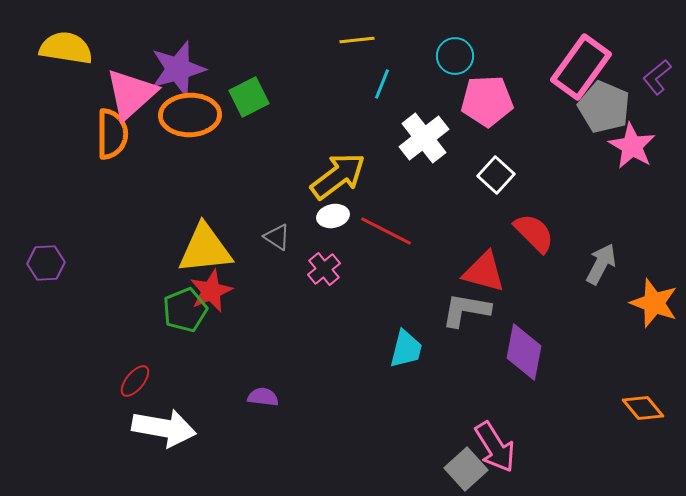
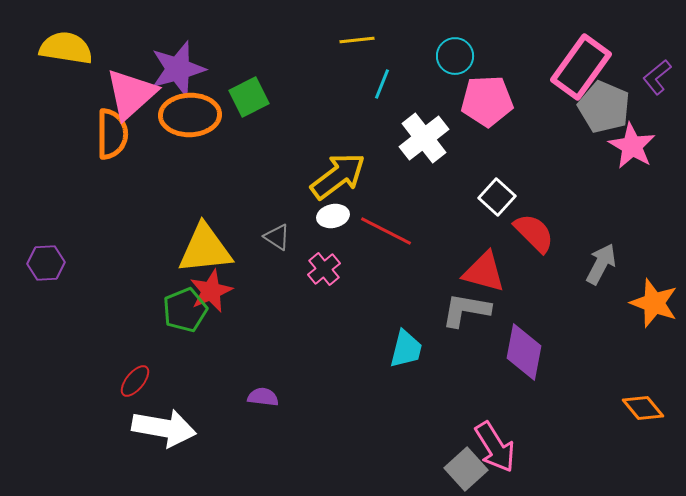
white square: moved 1 px right, 22 px down
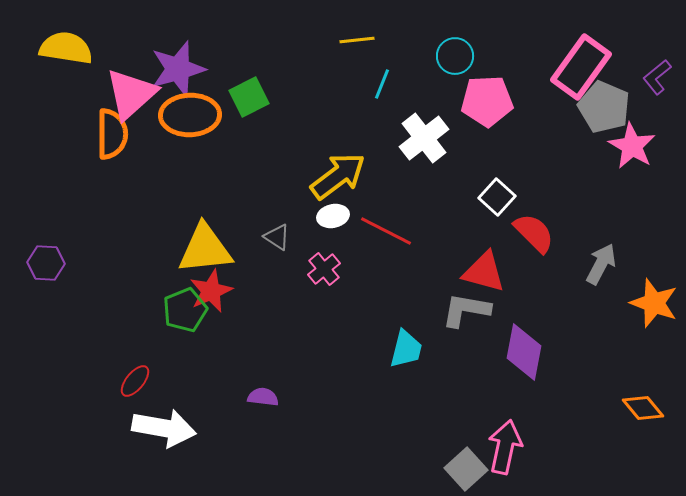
purple hexagon: rotated 6 degrees clockwise
pink arrow: moved 10 px right; rotated 136 degrees counterclockwise
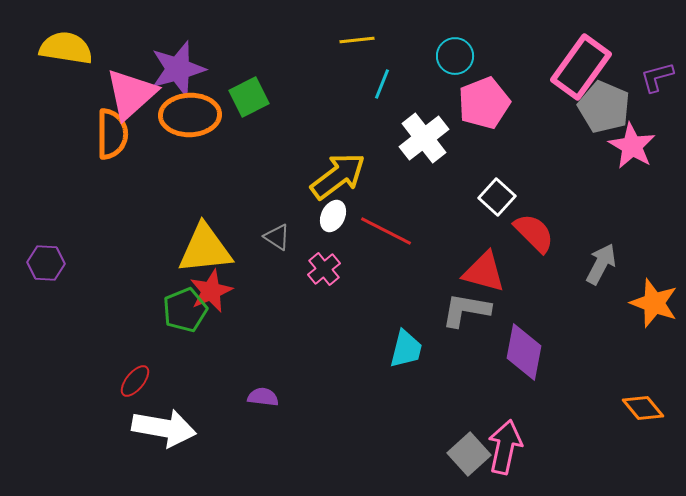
purple L-shape: rotated 24 degrees clockwise
pink pentagon: moved 3 px left, 2 px down; rotated 18 degrees counterclockwise
white ellipse: rotated 52 degrees counterclockwise
gray square: moved 3 px right, 15 px up
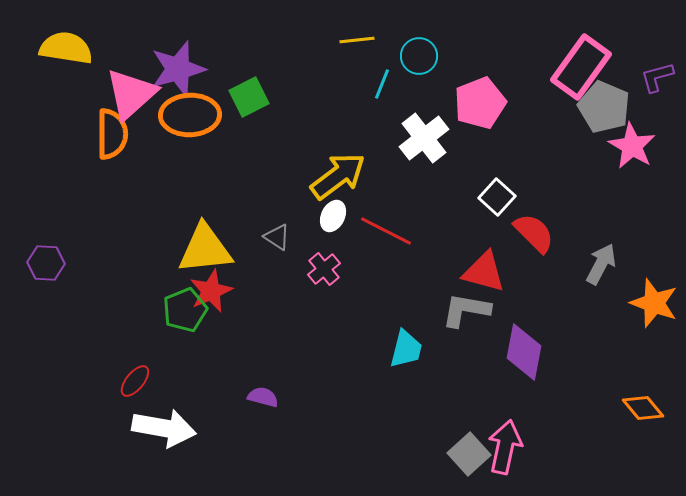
cyan circle: moved 36 px left
pink pentagon: moved 4 px left
purple semicircle: rotated 8 degrees clockwise
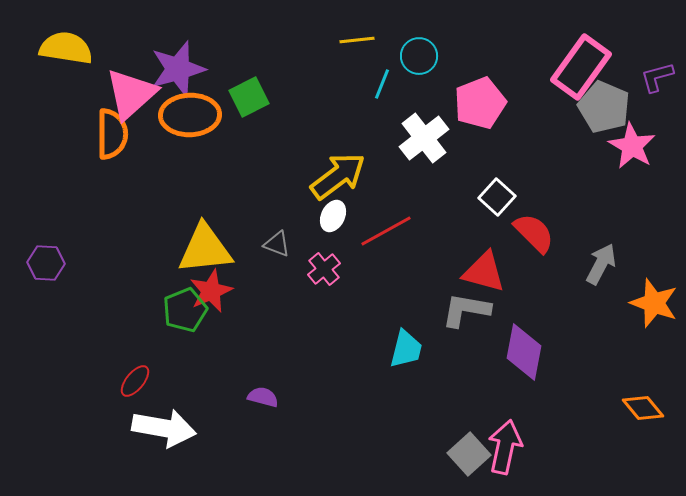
red line: rotated 56 degrees counterclockwise
gray triangle: moved 7 px down; rotated 12 degrees counterclockwise
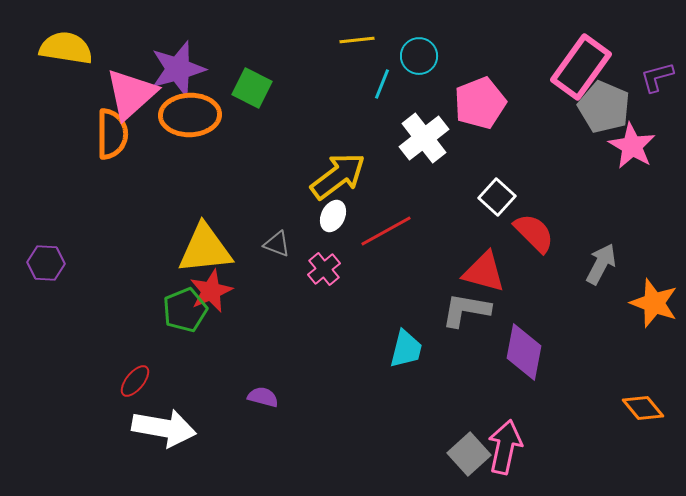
green square: moved 3 px right, 9 px up; rotated 36 degrees counterclockwise
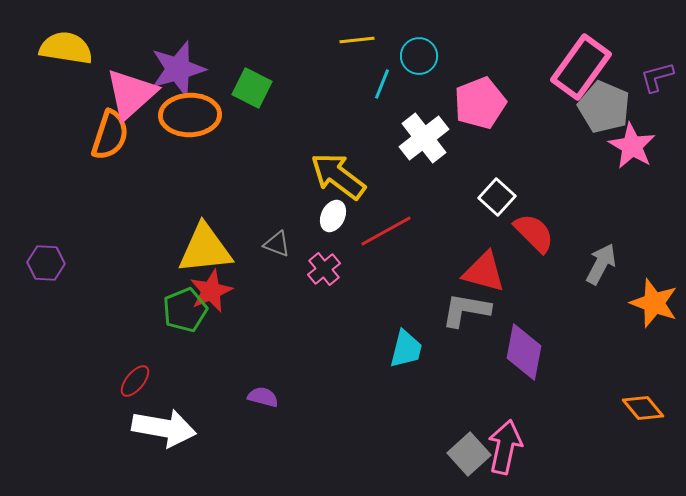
orange semicircle: moved 2 px left, 1 px down; rotated 18 degrees clockwise
yellow arrow: rotated 106 degrees counterclockwise
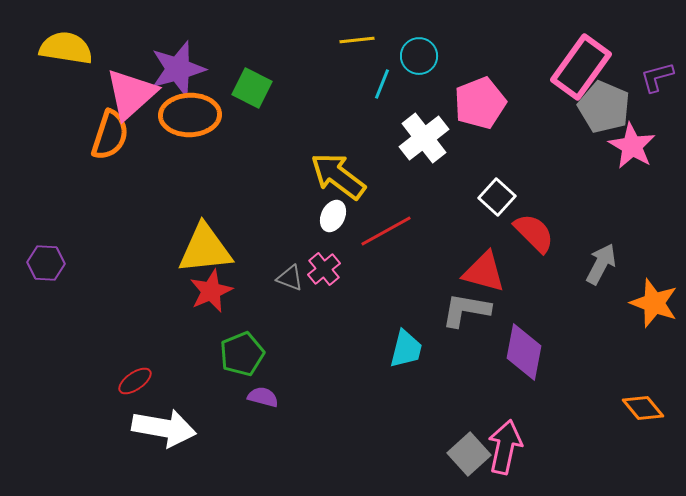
gray triangle: moved 13 px right, 34 px down
green pentagon: moved 57 px right, 44 px down
red ellipse: rotated 16 degrees clockwise
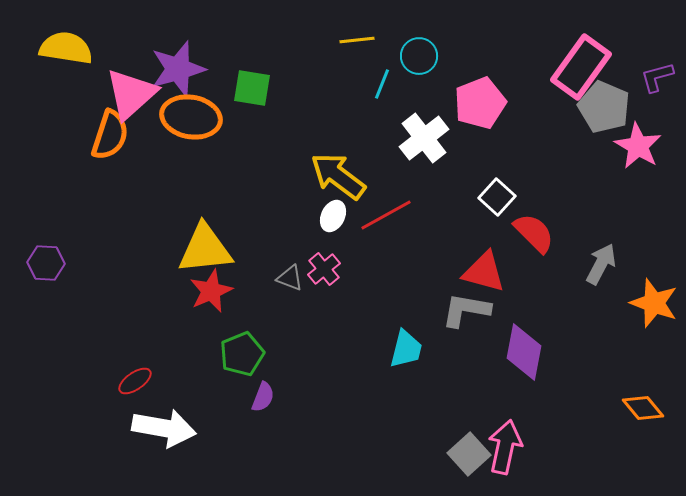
green square: rotated 18 degrees counterclockwise
orange ellipse: moved 1 px right, 2 px down; rotated 12 degrees clockwise
pink star: moved 6 px right
red line: moved 16 px up
purple semicircle: rotated 96 degrees clockwise
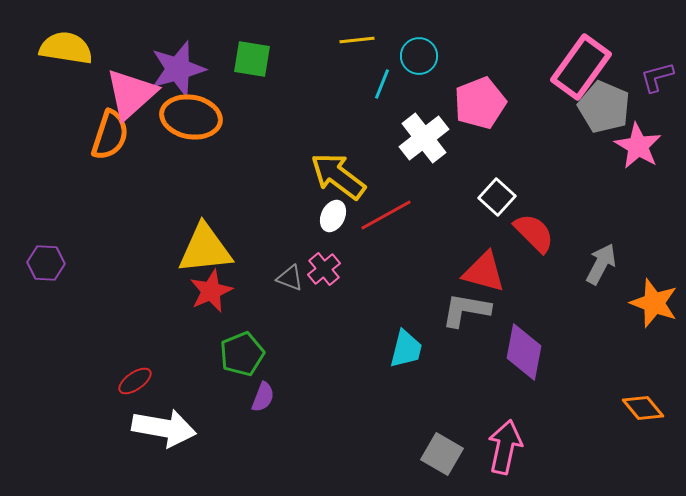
green square: moved 29 px up
gray square: moved 27 px left; rotated 18 degrees counterclockwise
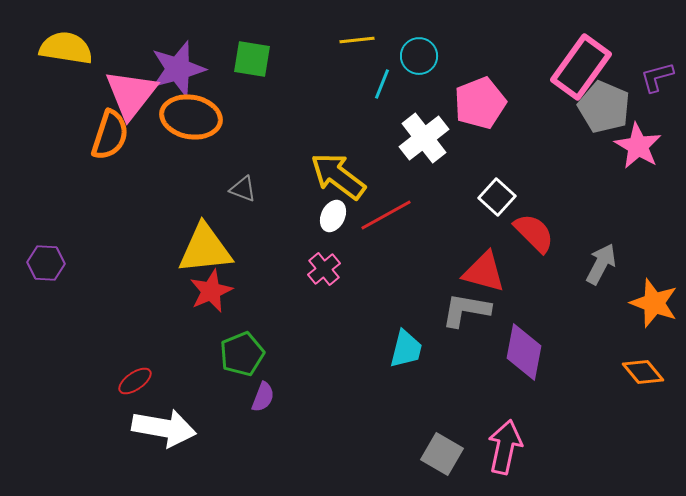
pink triangle: rotated 10 degrees counterclockwise
gray triangle: moved 47 px left, 89 px up
orange diamond: moved 36 px up
